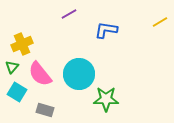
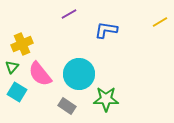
gray rectangle: moved 22 px right, 4 px up; rotated 18 degrees clockwise
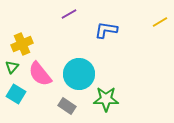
cyan square: moved 1 px left, 2 px down
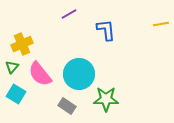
yellow line: moved 1 px right, 2 px down; rotated 21 degrees clockwise
blue L-shape: rotated 75 degrees clockwise
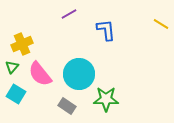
yellow line: rotated 42 degrees clockwise
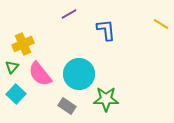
yellow cross: moved 1 px right
cyan square: rotated 12 degrees clockwise
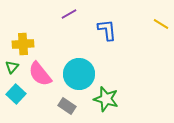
blue L-shape: moved 1 px right
yellow cross: rotated 20 degrees clockwise
green star: rotated 15 degrees clockwise
